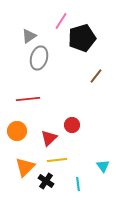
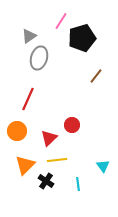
red line: rotated 60 degrees counterclockwise
orange triangle: moved 2 px up
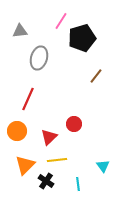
gray triangle: moved 9 px left, 5 px up; rotated 28 degrees clockwise
red circle: moved 2 px right, 1 px up
red triangle: moved 1 px up
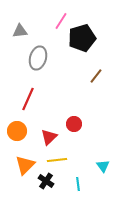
gray ellipse: moved 1 px left
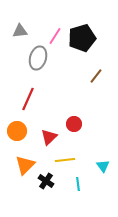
pink line: moved 6 px left, 15 px down
yellow line: moved 8 px right
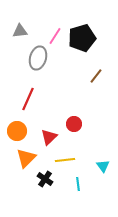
orange triangle: moved 1 px right, 7 px up
black cross: moved 1 px left, 2 px up
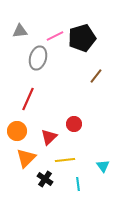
pink line: rotated 30 degrees clockwise
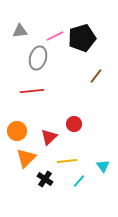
red line: moved 4 px right, 8 px up; rotated 60 degrees clockwise
yellow line: moved 2 px right, 1 px down
cyan line: moved 1 px right, 3 px up; rotated 48 degrees clockwise
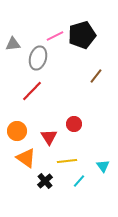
gray triangle: moved 7 px left, 13 px down
black pentagon: moved 3 px up
red line: rotated 40 degrees counterclockwise
red triangle: rotated 18 degrees counterclockwise
orange triangle: rotated 40 degrees counterclockwise
black cross: moved 2 px down; rotated 14 degrees clockwise
